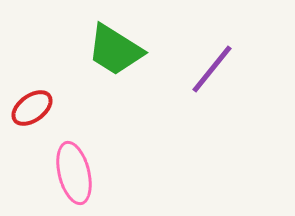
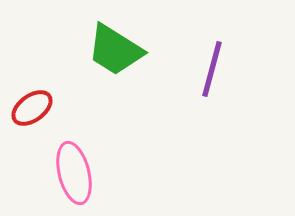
purple line: rotated 24 degrees counterclockwise
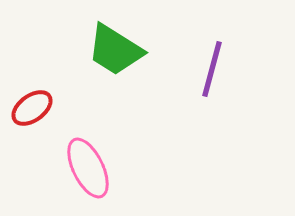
pink ellipse: moved 14 px right, 5 px up; rotated 12 degrees counterclockwise
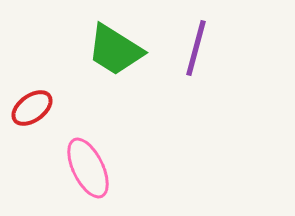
purple line: moved 16 px left, 21 px up
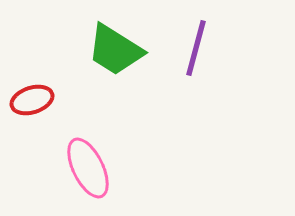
red ellipse: moved 8 px up; rotated 18 degrees clockwise
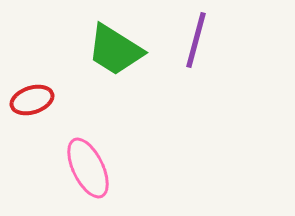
purple line: moved 8 px up
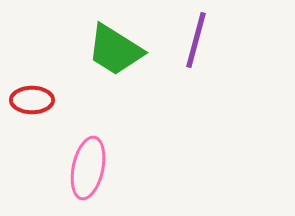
red ellipse: rotated 18 degrees clockwise
pink ellipse: rotated 38 degrees clockwise
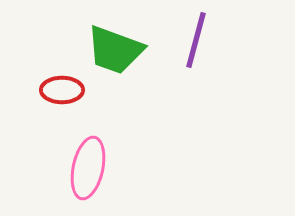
green trapezoid: rotated 12 degrees counterclockwise
red ellipse: moved 30 px right, 10 px up
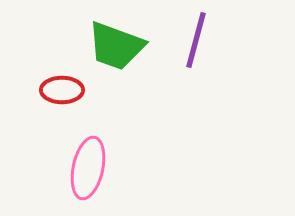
green trapezoid: moved 1 px right, 4 px up
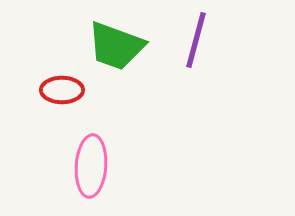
pink ellipse: moved 3 px right, 2 px up; rotated 8 degrees counterclockwise
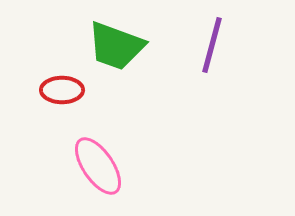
purple line: moved 16 px right, 5 px down
pink ellipse: moved 7 px right; rotated 38 degrees counterclockwise
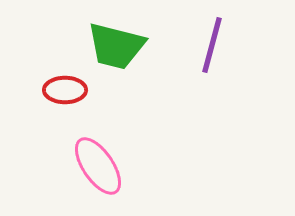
green trapezoid: rotated 6 degrees counterclockwise
red ellipse: moved 3 px right
